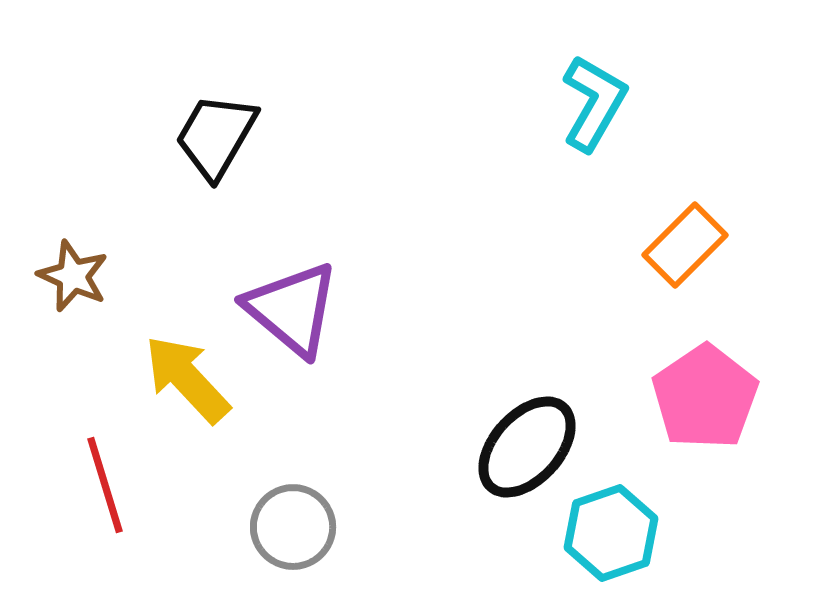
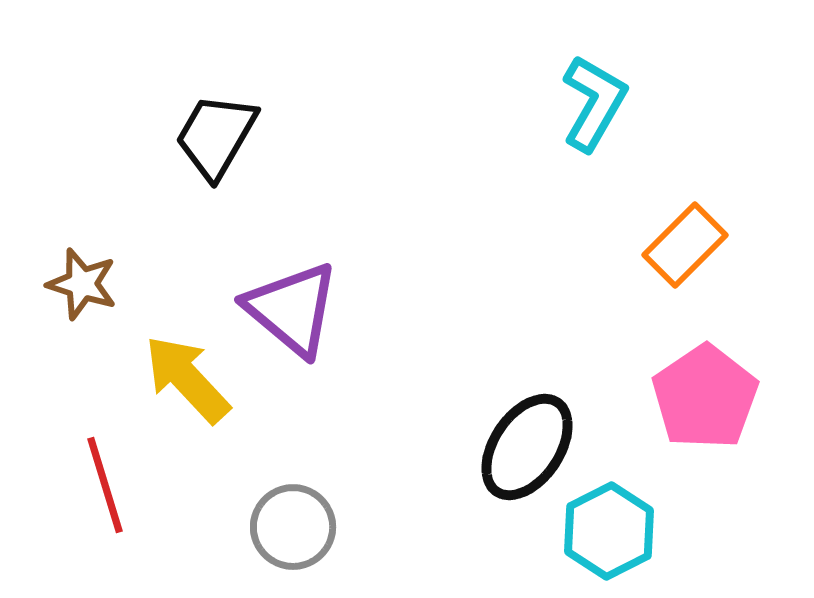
brown star: moved 9 px right, 8 px down; rotated 6 degrees counterclockwise
black ellipse: rotated 8 degrees counterclockwise
cyan hexagon: moved 2 px left, 2 px up; rotated 8 degrees counterclockwise
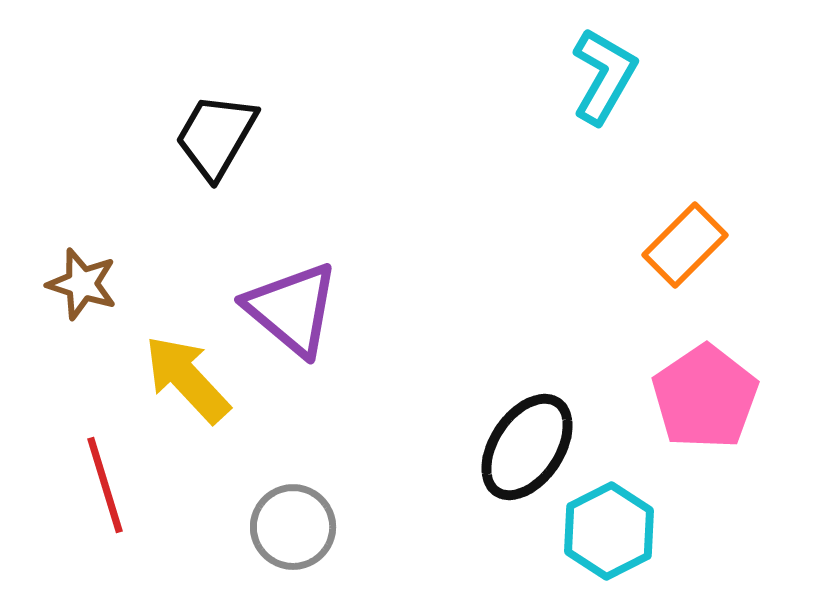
cyan L-shape: moved 10 px right, 27 px up
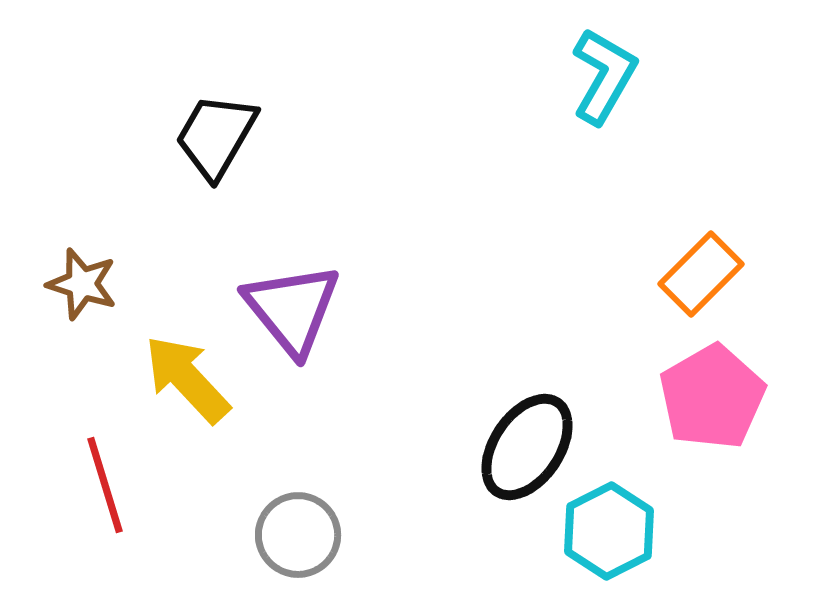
orange rectangle: moved 16 px right, 29 px down
purple triangle: rotated 11 degrees clockwise
pink pentagon: moved 7 px right; rotated 4 degrees clockwise
gray circle: moved 5 px right, 8 px down
